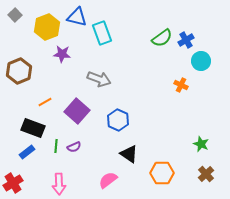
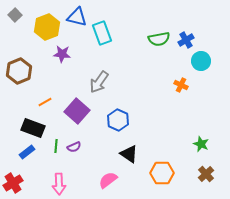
green semicircle: moved 3 px left, 1 px down; rotated 25 degrees clockwise
gray arrow: moved 3 px down; rotated 105 degrees clockwise
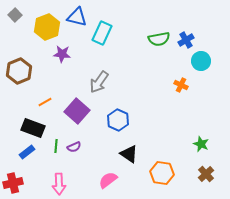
cyan rectangle: rotated 45 degrees clockwise
orange hexagon: rotated 10 degrees clockwise
red cross: rotated 18 degrees clockwise
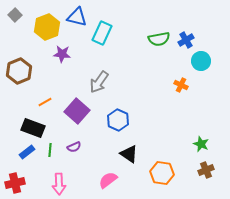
green line: moved 6 px left, 4 px down
brown cross: moved 4 px up; rotated 21 degrees clockwise
red cross: moved 2 px right
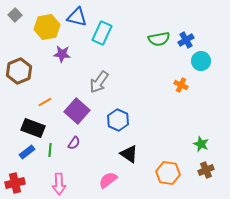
yellow hexagon: rotated 10 degrees clockwise
purple semicircle: moved 4 px up; rotated 32 degrees counterclockwise
orange hexagon: moved 6 px right
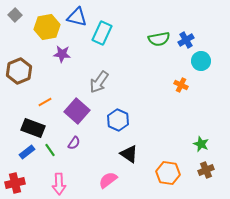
green line: rotated 40 degrees counterclockwise
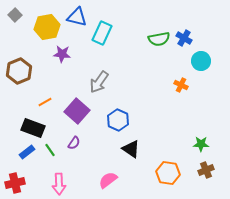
blue cross: moved 2 px left, 2 px up; rotated 28 degrees counterclockwise
green star: rotated 21 degrees counterclockwise
black triangle: moved 2 px right, 5 px up
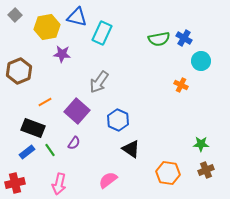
pink arrow: rotated 15 degrees clockwise
